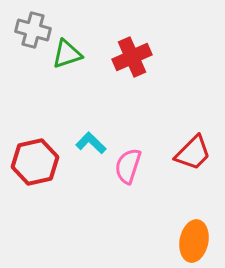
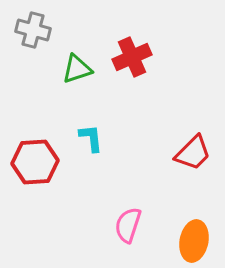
green triangle: moved 10 px right, 15 px down
cyan L-shape: moved 5 px up; rotated 40 degrees clockwise
red hexagon: rotated 9 degrees clockwise
pink semicircle: moved 59 px down
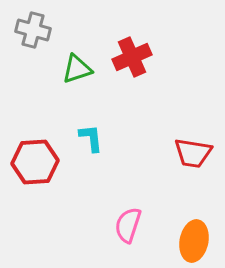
red trapezoid: rotated 54 degrees clockwise
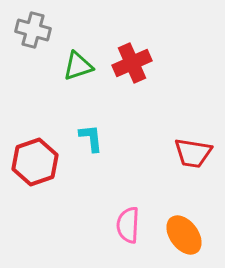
red cross: moved 6 px down
green triangle: moved 1 px right, 3 px up
red hexagon: rotated 15 degrees counterclockwise
pink semicircle: rotated 15 degrees counterclockwise
orange ellipse: moved 10 px left, 6 px up; rotated 48 degrees counterclockwise
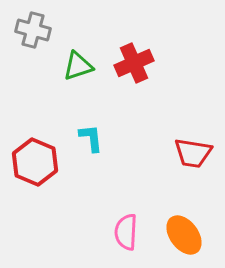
red cross: moved 2 px right
red hexagon: rotated 18 degrees counterclockwise
pink semicircle: moved 2 px left, 7 px down
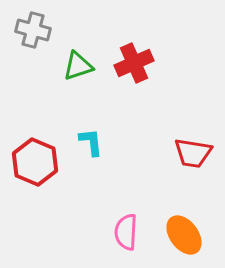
cyan L-shape: moved 4 px down
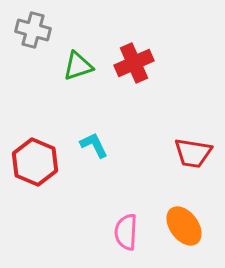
cyan L-shape: moved 3 px right, 3 px down; rotated 20 degrees counterclockwise
orange ellipse: moved 9 px up
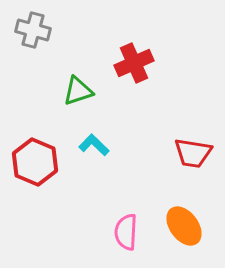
green triangle: moved 25 px down
cyan L-shape: rotated 20 degrees counterclockwise
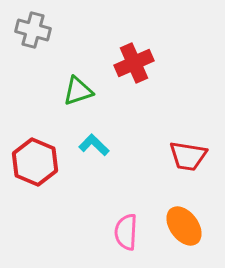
red trapezoid: moved 5 px left, 3 px down
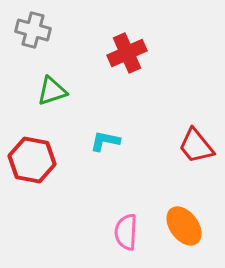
red cross: moved 7 px left, 10 px up
green triangle: moved 26 px left
cyan L-shape: moved 11 px right, 4 px up; rotated 32 degrees counterclockwise
red trapezoid: moved 8 px right, 10 px up; rotated 42 degrees clockwise
red hexagon: moved 3 px left, 2 px up; rotated 12 degrees counterclockwise
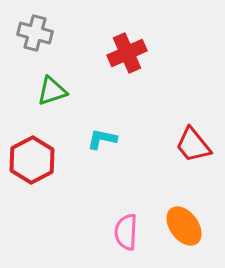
gray cross: moved 2 px right, 3 px down
cyan L-shape: moved 3 px left, 2 px up
red trapezoid: moved 3 px left, 1 px up
red hexagon: rotated 21 degrees clockwise
